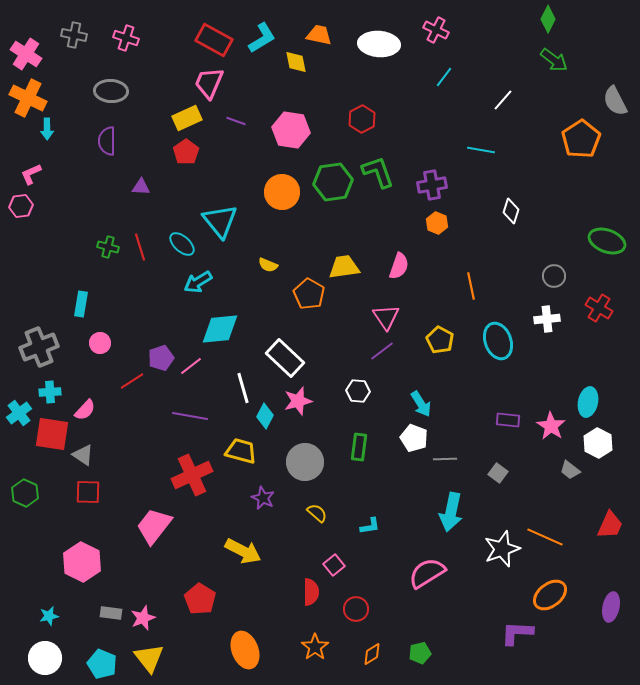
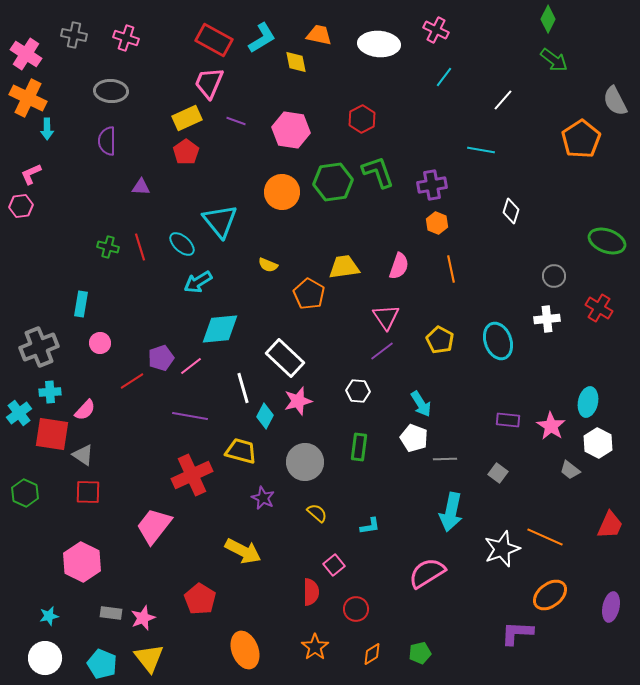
orange line at (471, 286): moved 20 px left, 17 px up
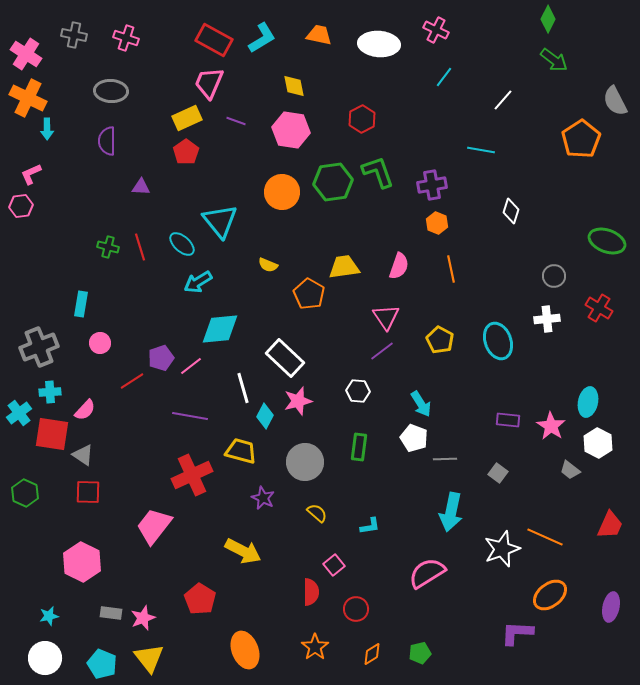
yellow diamond at (296, 62): moved 2 px left, 24 px down
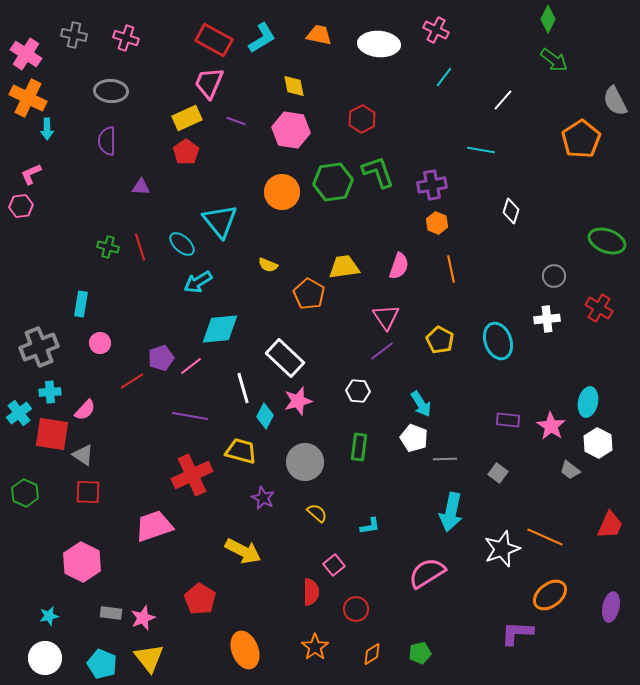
pink trapezoid at (154, 526): rotated 33 degrees clockwise
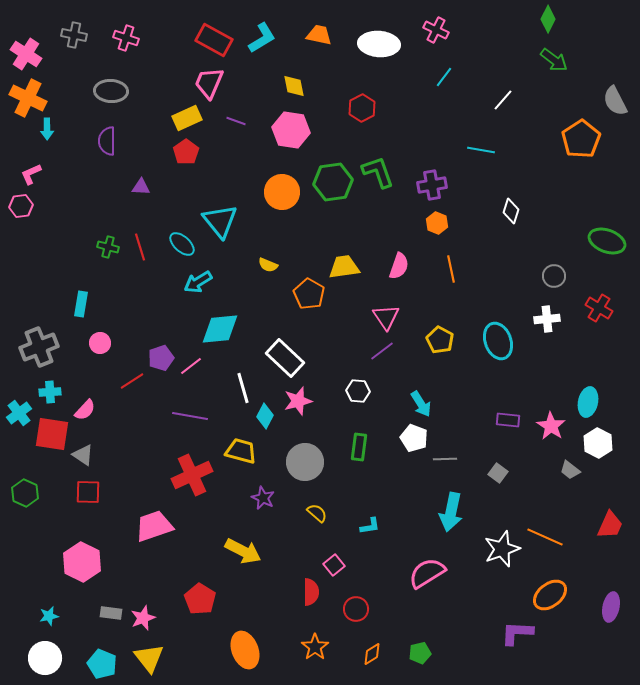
red hexagon at (362, 119): moved 11 px up
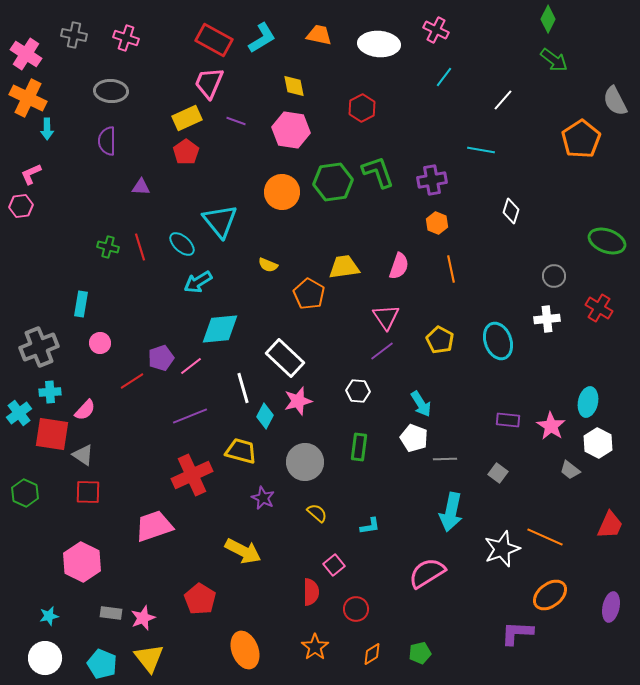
purple cross at (432, 185): moved 5 px up
purple line at (190, 416): rotated 32 degrees counterclockwise
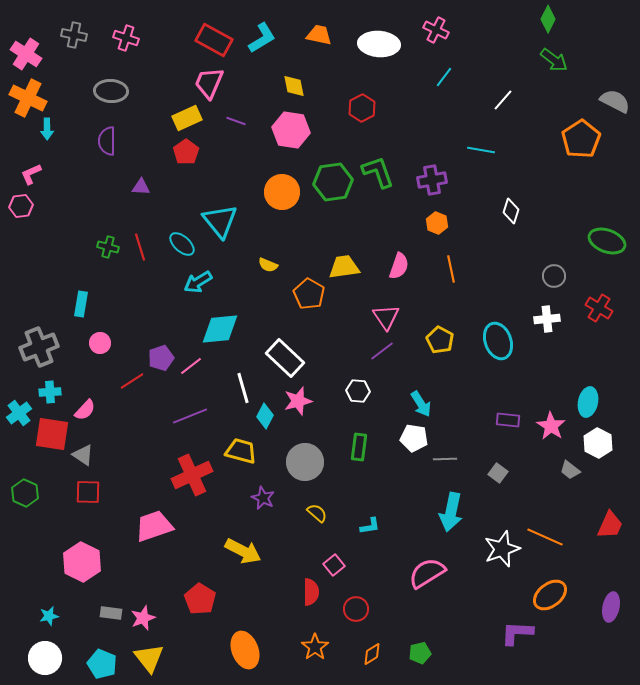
gray semicircle at (615, 101): rotated 144 degrees clockwise
white pentagon at (414, 438): rotated 12 degrees counterclockwise
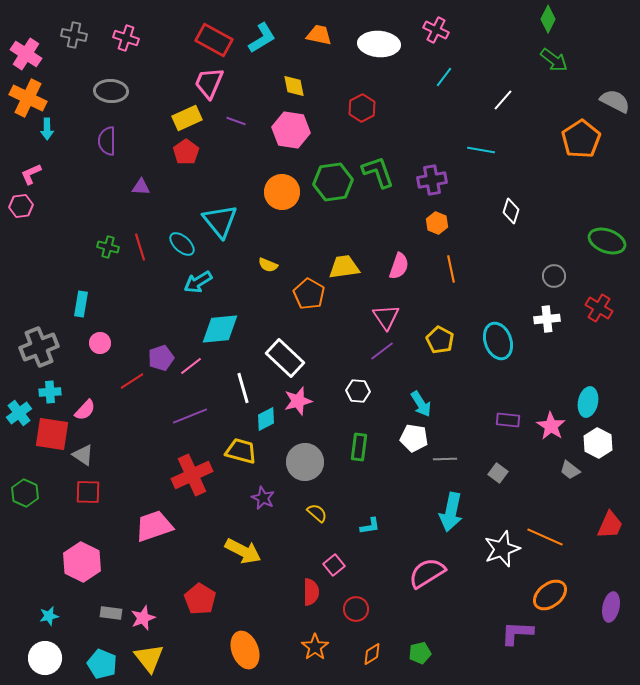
cyan diamond at (265, 416): moved 1 px right, 3 px down; rotated 35 degrees clockwise
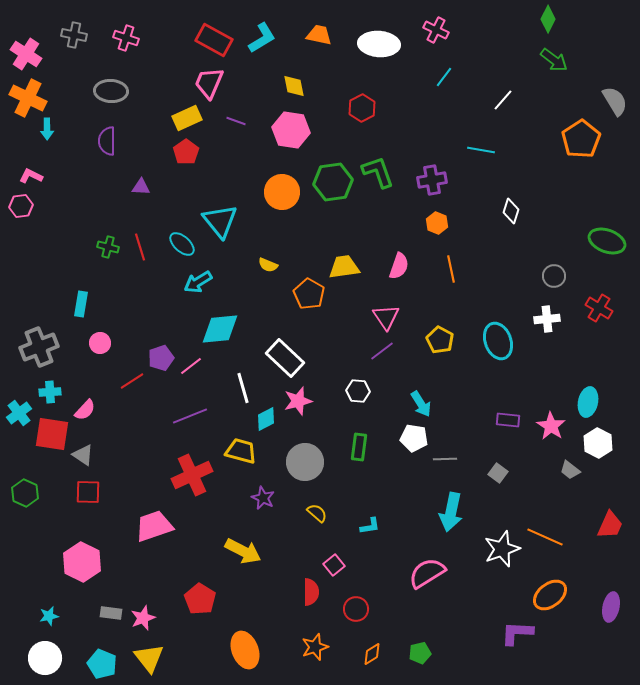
gray semicircle at (615, 101): rotated 32 degrees clockwise
pink L-shape at (31, 174): moved 2 px down; rotated 50 degrees clockwise
orange star at (315, 647): rotated 16 degrees clockwise
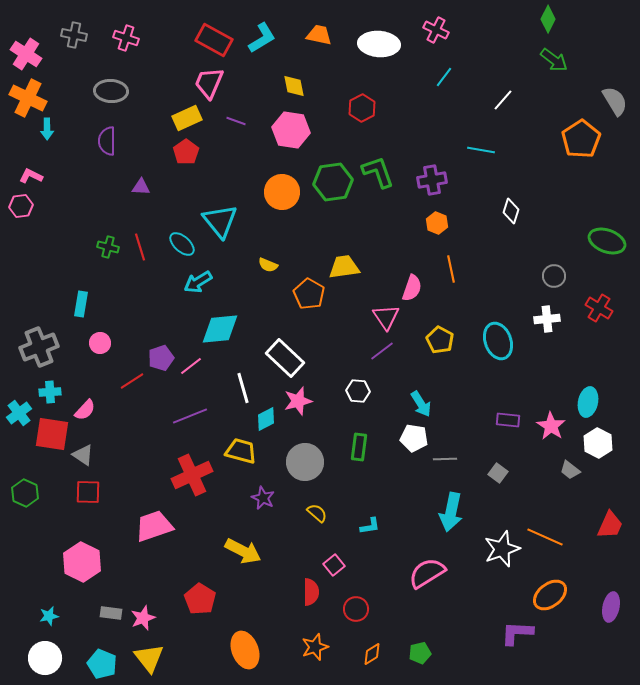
pink semicircle at (399, 266): moved 13 px right, 22 px down
